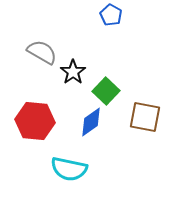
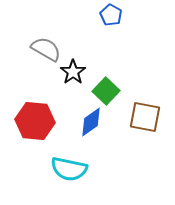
gray semicircle: moved 4 px right, 3 px up
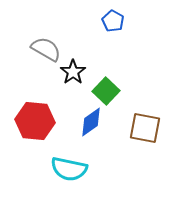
blue pentagon: moved 2 px right, 6 px down
brown square: moved 11 px down
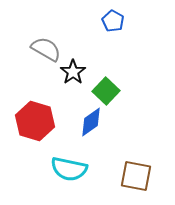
red hexagon: rotated 12 degrees clockwise
brown square: moved 9 px left, 48 px down
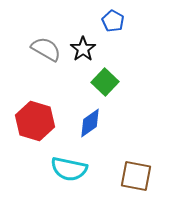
black star: moved 10 px right, 23 px up
green square: moved 1 px left, 9 px up
blue diamond: moved 1 px left, 1 px down
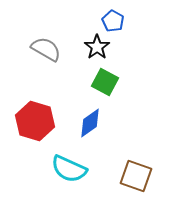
black star: moved 14 px right, 2 px up
green square: rotated 16 degrees counterclockwise
cyan semicircle: rotated 12 degrees clockwise
brown square: rotated 8 degrees clockwise
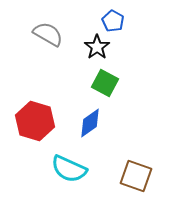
gray semicircle: moved 2 px right, 15 px up
green square: moved 1 px down
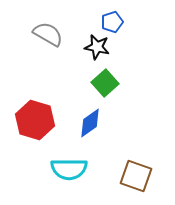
blue pentagon: moved 1 px left, 1 px down; rotated 25 degrees clockwise
black star: rotated 25 degrees counterclockwise
green square: rotated 20 degrees clockwise
red hexagon: moved 1 px up
cyan semicircle: rotated 24 degrees counterclockwise
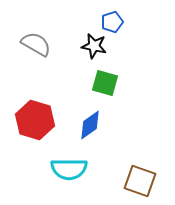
gray semicircle: moved 12 px left, 10 px down
black star: moved 3 px left, 1 px up
green square: rotated 32 degrees counterclockwise
blue diamond: moved 2 px down
brown square: moved 4 px right, 5 px down
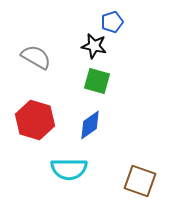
gray semicircle: moved 13 px down
green square: moved 8 px left, 2 px up
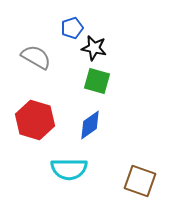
blue pentagon: moved 40 px left, 6 px down
black star: moved 2 px down
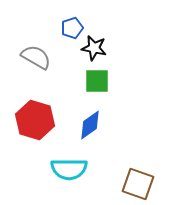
green square: rotated 16 degrees counterclockwise
brown square: moved 2 px left, 3 px down
